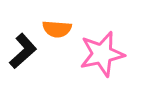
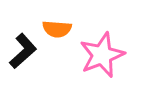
pink star: moved 1 px down; rotated 9 degrees counterclockwise
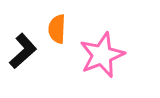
orange semicircle: rotated 88 degrees clockwise
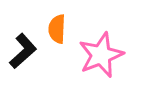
pink star: moved 1 px left
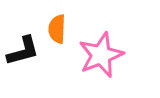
black L-shape: rotated 27 degrees clockwise
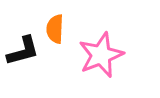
orange semicircle: moved 2 px left
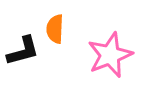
pink star: moved 9 px right
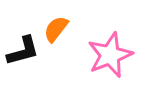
orange semicircle: moved 1 px right; rotated 36 degrees clockwise
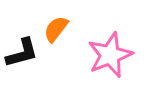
black L-shape: moved 1 px left, 2 px down
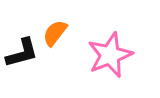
orange semicircle: moved 1 px left, 4 px down
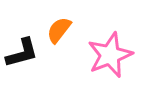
orange semicircle: moved 4 px right, 3 px up
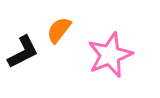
black L-shape: moved 1 px right, 1 px up; rotated 12 degrees counterclockwise
